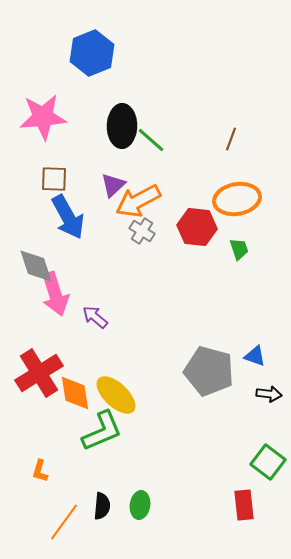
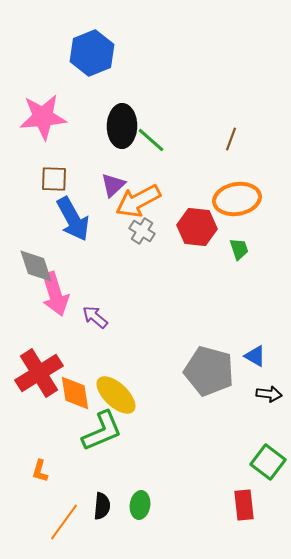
blue arrow: moved 5 px right, 2 px down
blue triangle: rotated 10 degrees clockwise
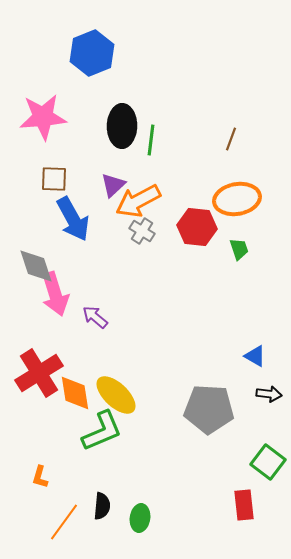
green line: rotated 56 degrees clockwise
gray pentagon: moved 38 px down; rotated 12 degrees counterclockwise
orange L-shape: moved 6 px down
green ellipse: moved 13 px down
